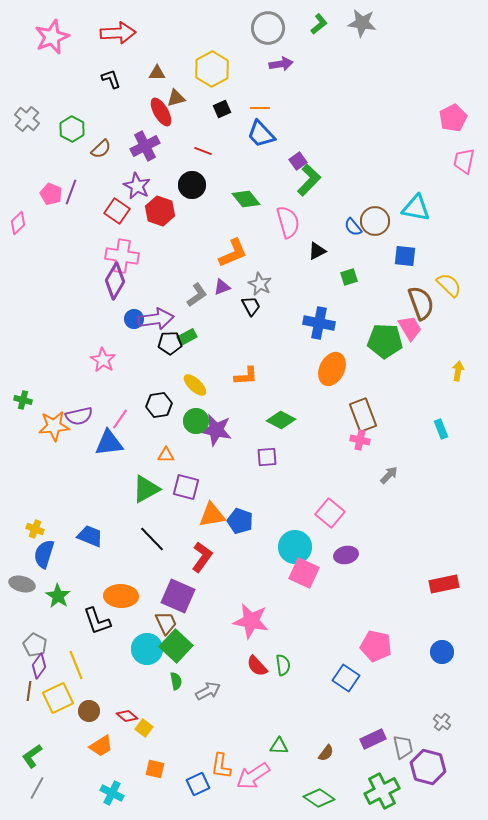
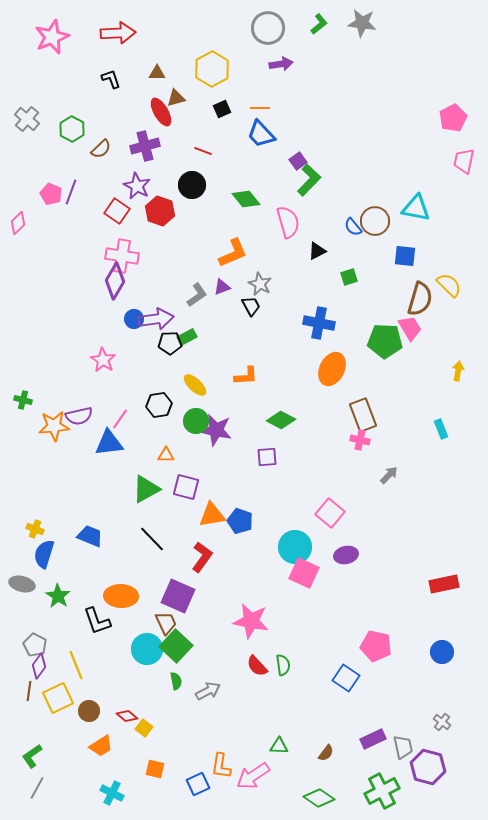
purple cross at (145, 146): rotated 12 degrees clockwise
brown semicircle at (421, 303): moved 1 px left, 4 px up; rotated 36 degrees clockwise
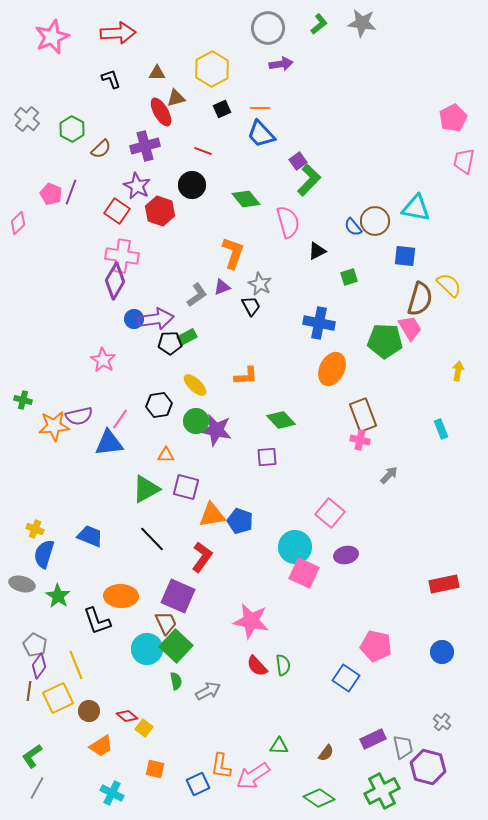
orange L-shape at (233, 253): rotated 48 degrees counterclockwise
green diamond at (281, 420): rotated 20 degrees clockwise
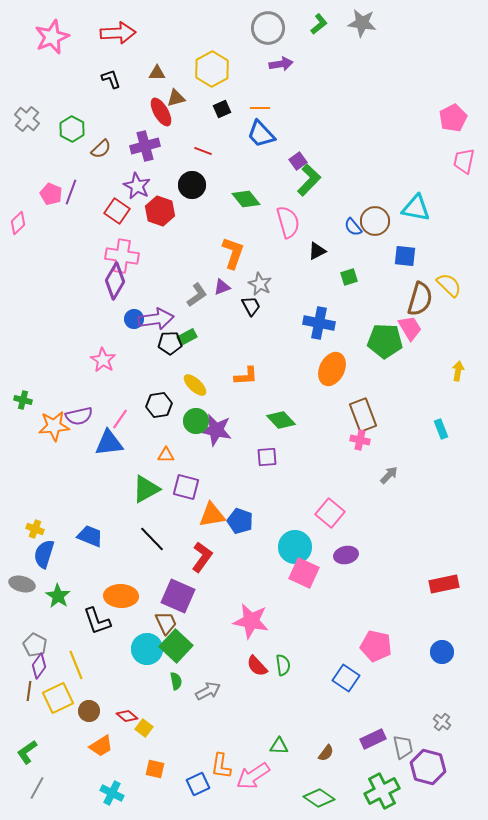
green L-shape at (32, 756): moved 5 px left, 4 px up
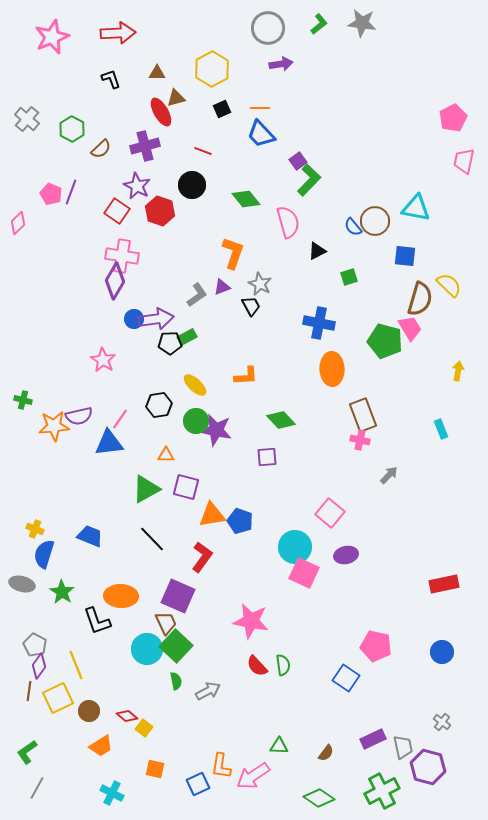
green pentagon at (385, 341): rotated 12 degrees clockwise
orange ellipse at (332, 369): rotated 28 degrees counterclockwise
green star at (58, 596): moved 4 px right, 4 px up
